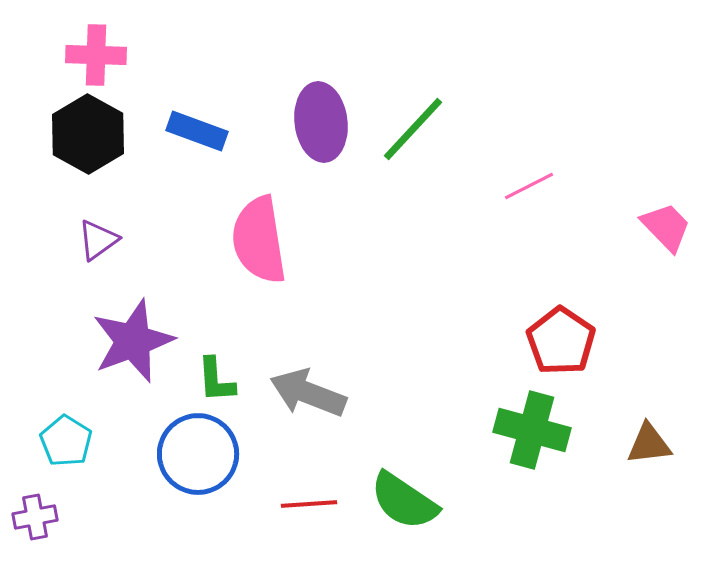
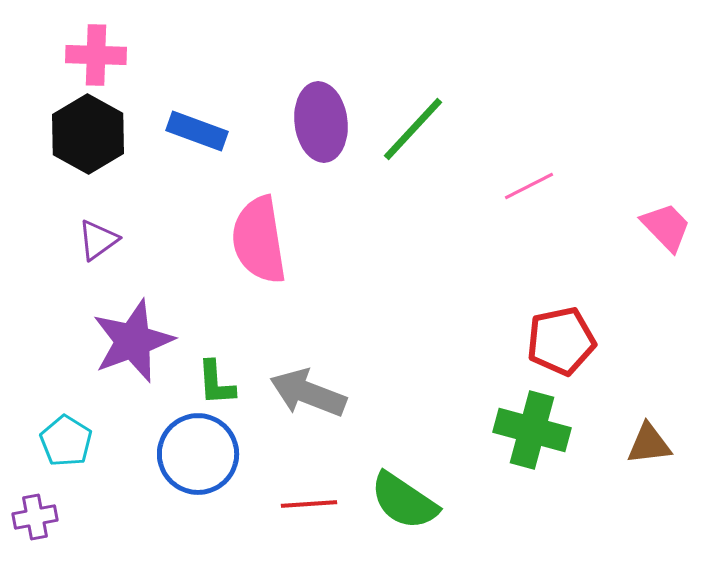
red pentagon: rotated 26 degrees clockwise
green L-shape: moved 3 px down
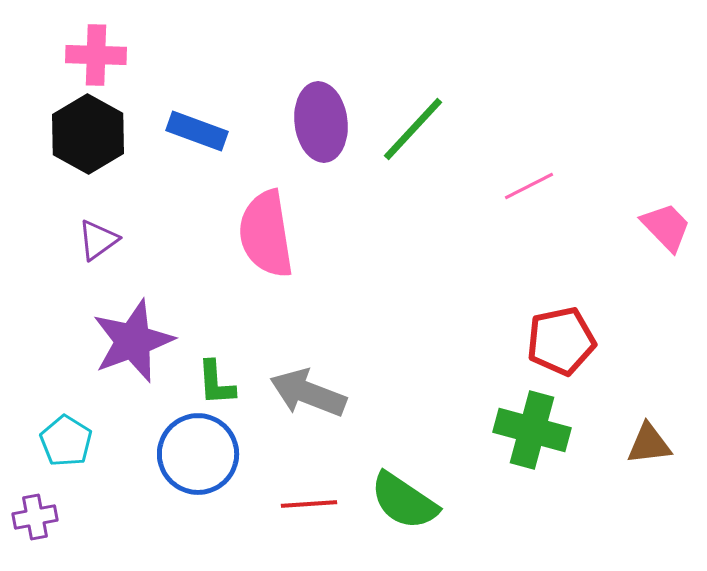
pink semicircle: moved 7 px right, 6 px up
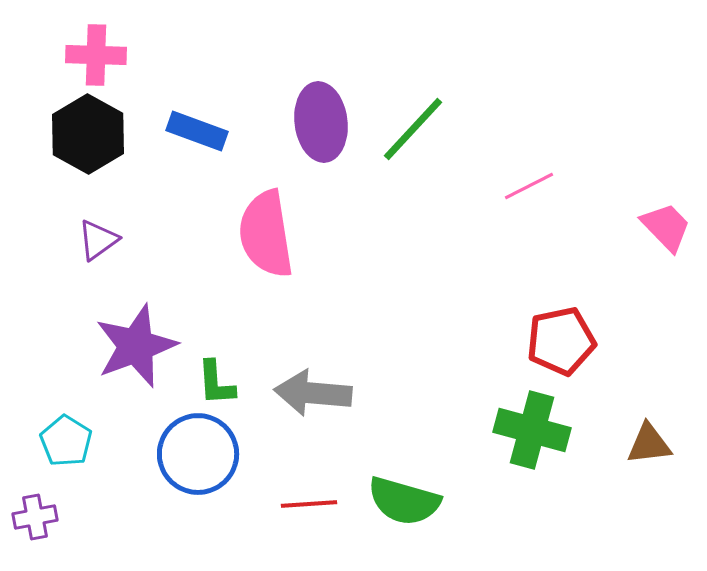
purple star: moved 3 px right, 5 px down
gray arrow: moved 5 px right; rotated 16 degrees counterclockwise
green semicircle: rotated 18 degrees counterclockwise
